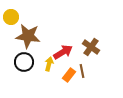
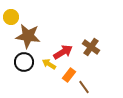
yellow arrow: rotated 72 degrees counterclockwise
brown line: moved 2 px right, 16 px down; rotated 24 degrees counterclockwise
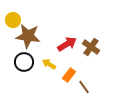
yellow circle: moved 2 px right, 3 px down
red arrow: moved 4 px right, 8 px up
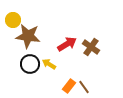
black circle: moved 6 px right, 2 px down
orange rectangle: moved 11 px down
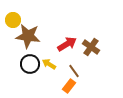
brown line: moved 10 px left, 16 px up
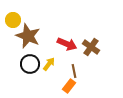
brown star: rotated 15 degrees clockwise
red arrow: rotated 54 degrees clockwise
yellow arrow: rotated 96 degrees clockwise
brown line: rotated 24 degrees clockwise
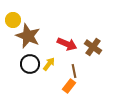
brown cross: moved 2 px right
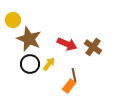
brown star: moved 1 px right, 3 px down
brown line: moved 4 px down
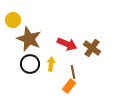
brown cross: moved 1 px left, 1 px down
yellow arrow: moved 2 px right; rotated 32 degrees counterclockwise
brown line: moved 1 px left, 3 px up
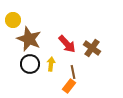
red arrow: rotated 24 degrees clockwise
